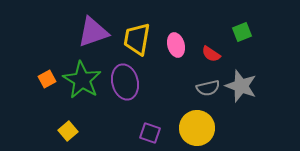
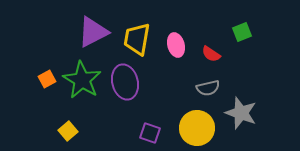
purple triangle: rotated 8 degrees counterclockwise
gray star: moved 27 px down
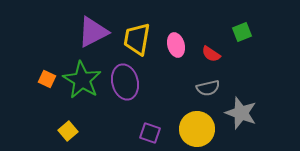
orange square: rotated 36 degrees counterclockwise
yellow circle: moved 1 px down
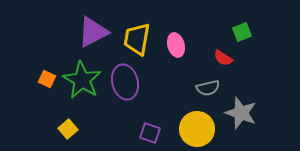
red semicircle: moved 12 px right, 4 px down
yellow square: moved 2 px up
